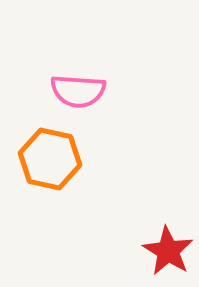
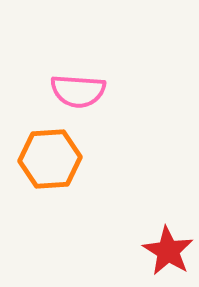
orange hexagon: rotated 16 degrees counterclockwise
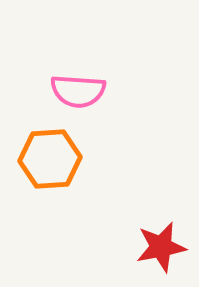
red star: moved 7 px left, 4 px up; rotated 30 degrees clockwise
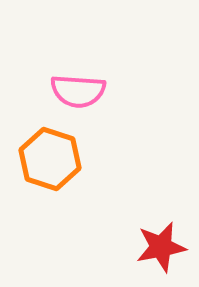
orange hexagon: rotated 22 degrees clockwise
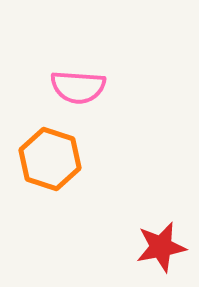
pink semicircle: moved 4 px up
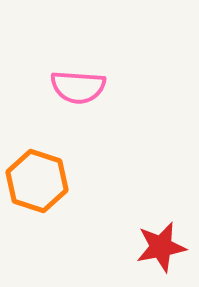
orange hexagon: moved 13 px left, 22 px down
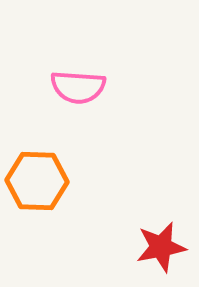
orange hexagon: rotated 16 degrees counterclockwise
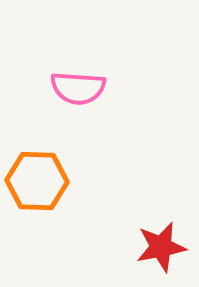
pink semicircle: moved 1 px down
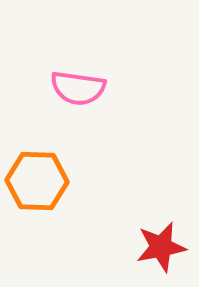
pink semicircle: rotated 4 degrees clockwise
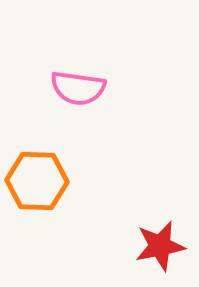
red star: moved 1 px left, 1 px up
